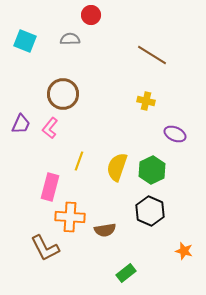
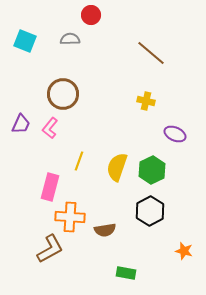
brown line: moved 1 px left, 2 px up; rotated 8 degrees clockwise
black hexagon: rotated 8 degrees clockwise
brown L-shape: moved 5 px right, 1 px down; rotated 92 degrees counterclockwise
green rectangle: rotated 48 degrees clockwise
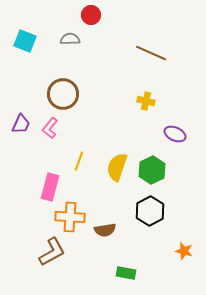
brown line: rotated 16 degrees counterclockwise
brown L-shape: moved 2 px right, 3 px down
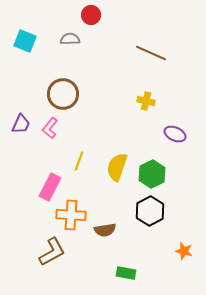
green hexagon: moved 4 px down
pink rectangle: rotated 12 degrees clockwise
orange cross: moved 1 px right, 2 px up
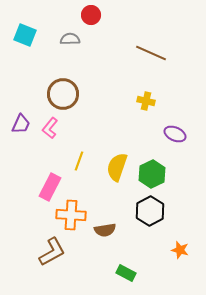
cyan square: moved 6 px up
orange star: moved 4 px left, 1 px up
green rectangle: rotated 18 degrees clockwise
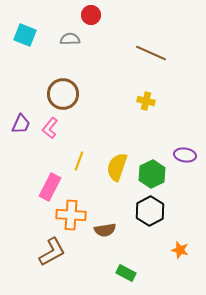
purple ellipse: moved 10 px right, 21 px down; rotated 15 degrees counterclockwise
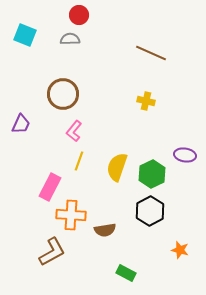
red circle: moved 12 px left
pink L-shape: moved 24 px right, 3 px down
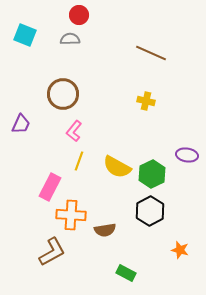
purple ellipse: moved 2 px right
yellow semicircle: rotated 80 degrees counterclockwise
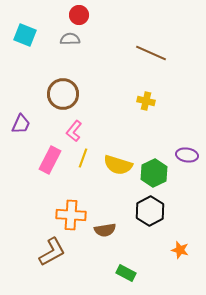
yellow line: moved 4 px right, 3 px up
yellow semicircle: moved 1 px right, 2 px up; rotated 12 degrees counterclockwise
green hexagon: moved 2 px right, 1 px up
pink rectangle: moved 27 px up
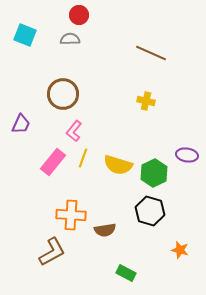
pink rectangle: moved 3 px right, 2 px down; rotated 12 degrees clockwise
black hexagon: rotated 16 degrees counterclockwise
